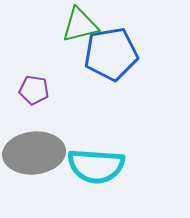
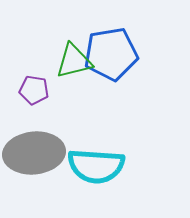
green triangle: moved 6 px left, 36 px down
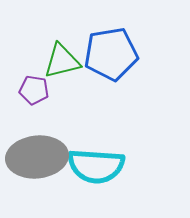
green triangle: moved 12 px left
gray ellipse: moved 3 px right, 4 px down
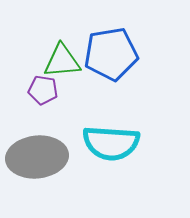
green triangle: rotated 9 degrees clockwise
purple pentagon: moved 9 px right
cyan semicircle: moved 15 px right, 23 px up
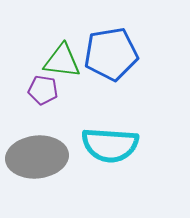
green triangle: rotated 12 degrees clockwise
cyan semicircle: moved 1 px left, 2 px down
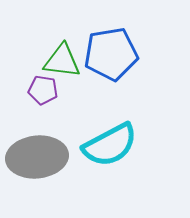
cyan semicircle: rotated 32 degrees counterclockwise
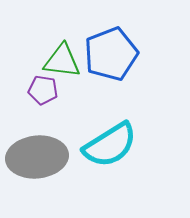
blue pentagon: rotated 12 degrees counterclockwise
cyan semicircle: rotated 4 degrees counterclockwise
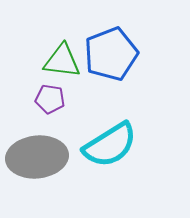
purple pentagon: moved 7 px right, 9 px down
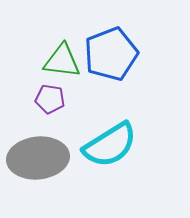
gray ellipse: moved 1 px right, 1 px down
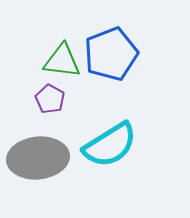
purple pentagon: rotated 20 degrees clockwise
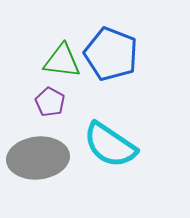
blue pentagon: rotated 30 degrees counterclockwise
purple pentagon: moved 3 px down
cyan semicircle: rotated 66 degrees clockwise
